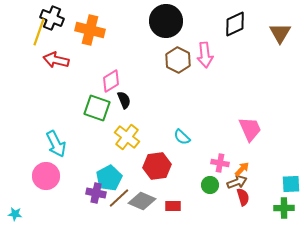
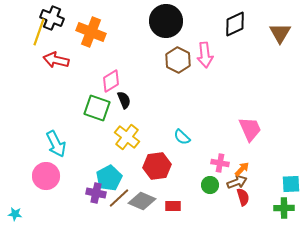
orange cross: moved 1 px right, 2 px down; rotated 8 degrees clockwise
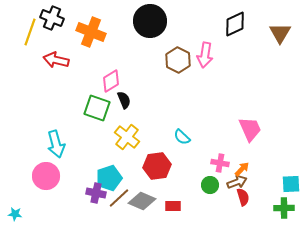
black circle: moved 16 px left
yellow line: moved 9 px left
pink arrow: rotated 15 degrees clockwise
cyan arrow: rotated 12 degrees clockwise
cyan pentagon: rotated 10 degrees clockwise
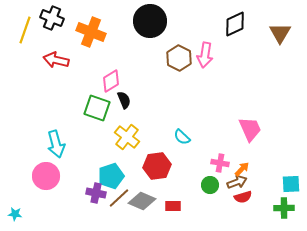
yellow line: moved 5 px left, 2 px up
brown hexagon: moved 1 px right, 2 px up
cyan pentagon: moved 2 px right, 2 px up
red semicircle: rotated 90 degrees clockwise
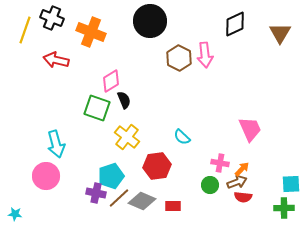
pink arrow: rotated 15 degrees counterclockwise
red semicircle: rotated 24 degrees clockwise
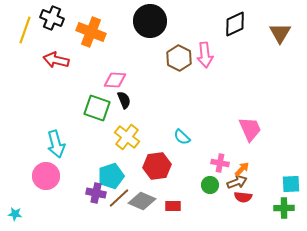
pink diamond: moved 4 px right, 1 px up; rotated 35 degrees clockwise
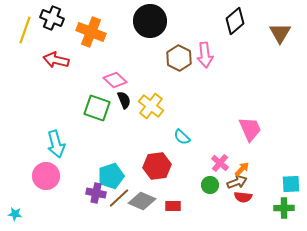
black diamond: moved 3 px up; rotated 16 degrees counterclockwise
pink diamond: rotated 40 degrees clockwise
yellow cross: moved 24 px right, 31 px up
pink cross: rotated 30 degrees clockwise
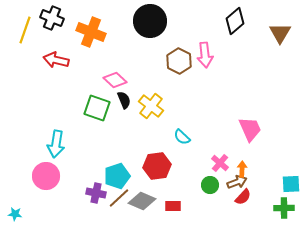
brown hexagon: moved 3 px down
cyan arrow: rotated 24 degrees clockwise
orange arrow: rotated 42 degrees counterclockwise
cyan pentagon: moved 6 px right
red semicircle: rotated 54 degrees counterclockwise
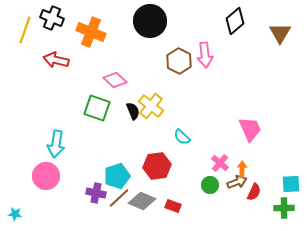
black semicircle: moved 9 px right, 11 px down
red semicircle: moved 11 px right, 5 px up; rotated 18 degrees counterclockwise
red rectangle: rotated 21 degrees clockwise
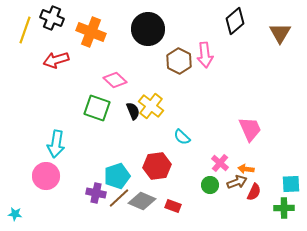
black circle: moved 2 px left, 8 px down
red arrow: rotated 30 degrees counterclockwise
orange arrow: moved 4 px right; rotated 84 degrees counterclockwise
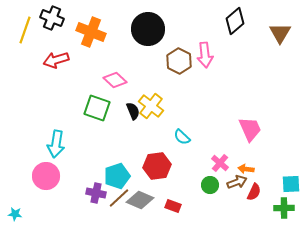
gray diamond: moved 2 px left, 1 px up
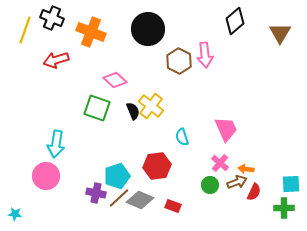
pink trapezoid: moved 24 px left
cyan semicircle: rotated 30 degrees clockwise
